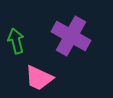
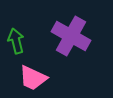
pink trapezoid: moved 6 px left
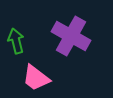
pink trapezoid: moved 3 px right; rotated 12 degrees clockwise
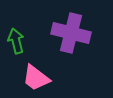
purple cross: moved 3 px up; rotated 15 degrees counterclockwise
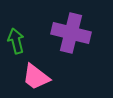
pink trapezoid: moved 1 px up
